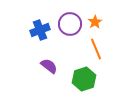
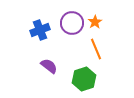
purple circle: moved 2 px right, 1 px up
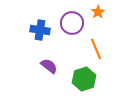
orange star: moved 3 px right, 10 px up
blue cross: rotated 30 degrees clockwise
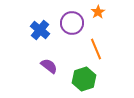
blue cross: rotated 30 degrees clockwise
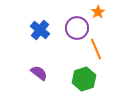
purple circle: moved 5 px right, 5 px down
purple semicircle: moved 10 px left, 7 px down
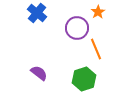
blue cross: moved 3 px left, 17 px up
